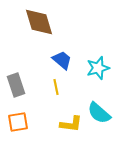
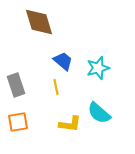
blue trapezoid: moved 1 px right, 1 px down
yellow L-shape: moved 1 px left
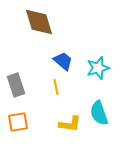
cyan semicircle: rotated 30 degrees clockwise
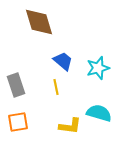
cyan semicircle: rotated 125 degrees clockwise
yellow L-shape: moved 2 px down
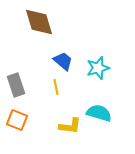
orange square: moved 1 px left, 2 px up; rotated 30 degrees clockwise
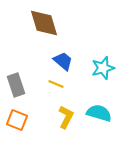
brown diamond: moved 5 px right, 1 px down
cyan star: moved 5 px right
yellow line: moved 3 px up; rotated 56 degrees counterclockwise
yellow L-shape: moved 4 px left, 9 px up; rotated 70 degrees counterclockwise
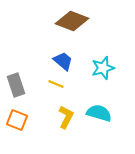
brown diamond: moved 28 px right, 2 px up; rotated 52 degrees counterclockwise
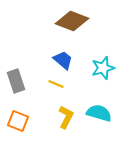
blue trapezoid: moved 1 px up
gray rectangle: moved 4 px up
orange square: moved 1 px right, 1 px down
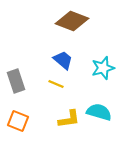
cyan semicircle: moved 1 px up
yellow L-shape: moved 3 px right, 2 px down; rotated 55 degrees clockwise
